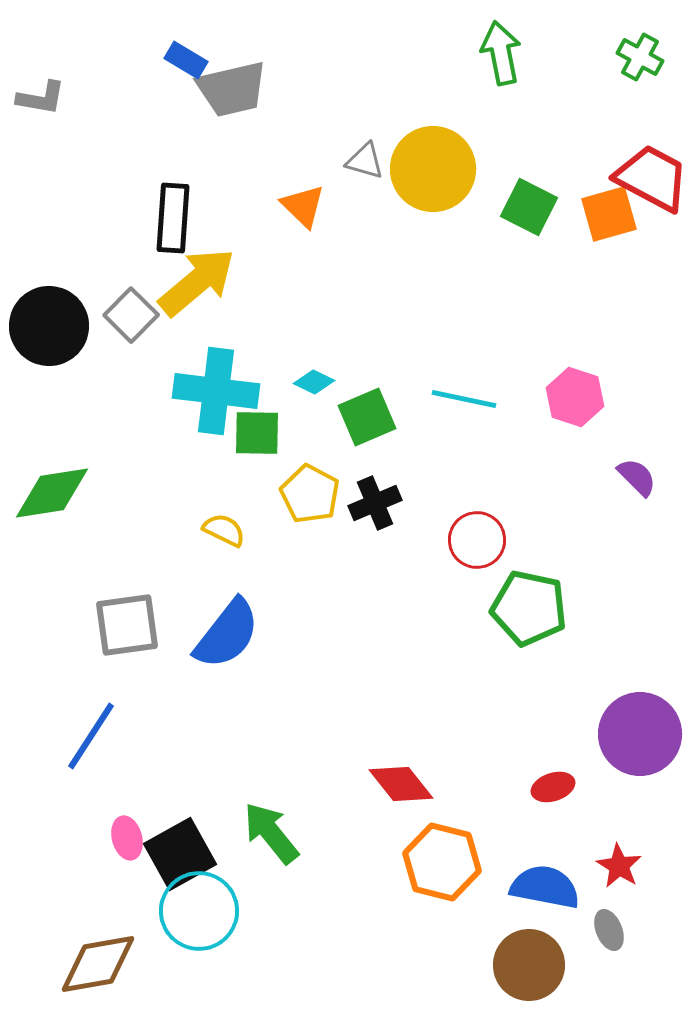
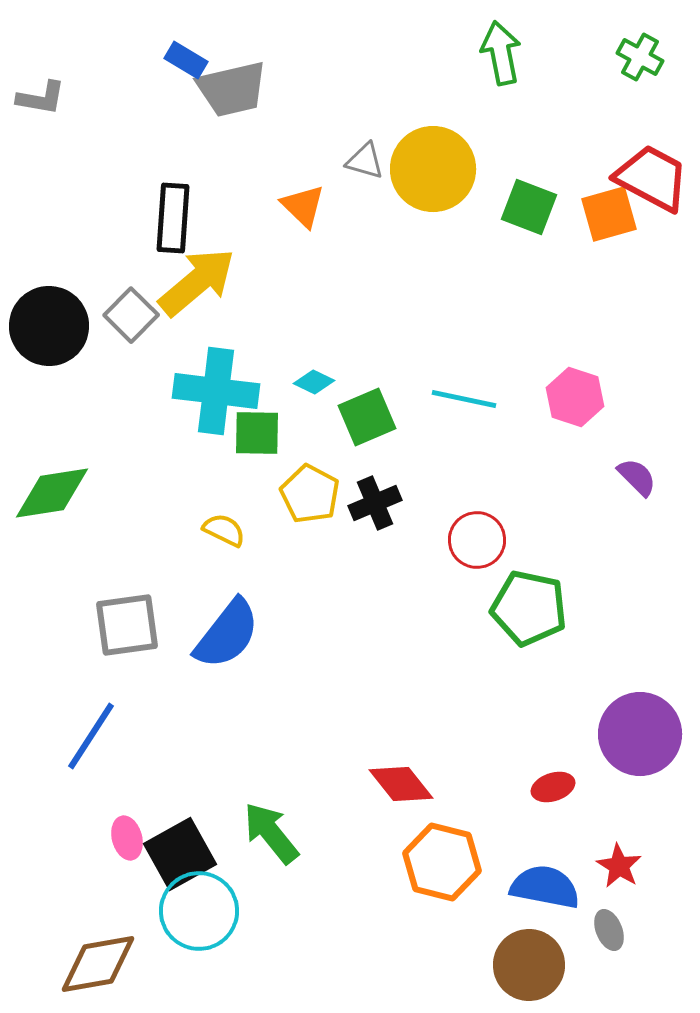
green square at (529, 207): rotated 6 degrees counterclockwise
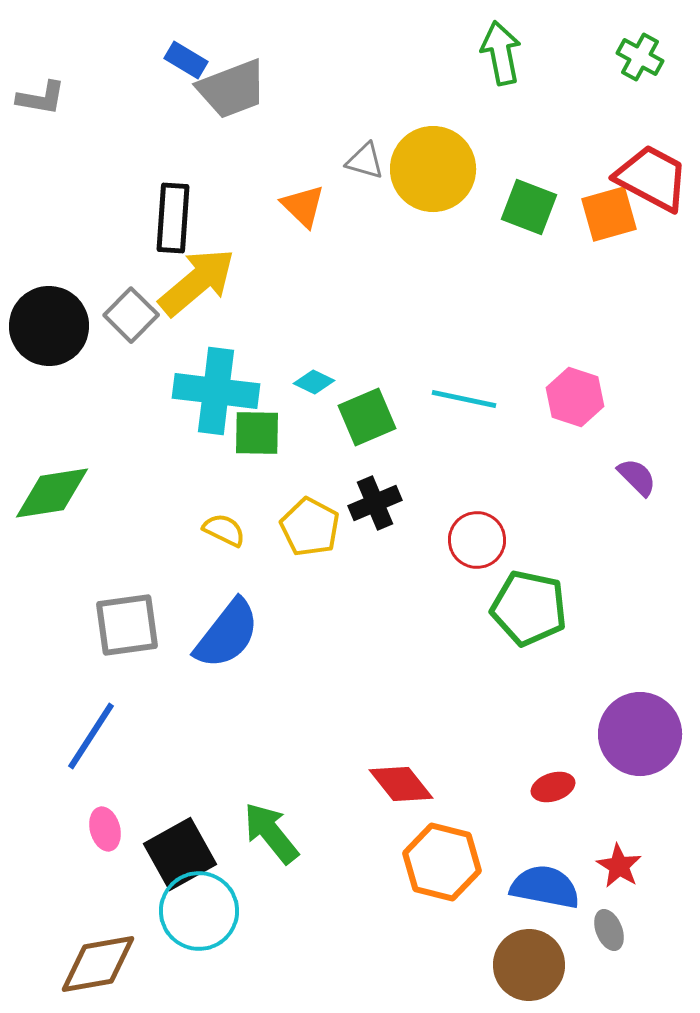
gray trapezoid at (232, 89): rotated 8 degrees counterclockwise
yellow pentagon at (310, 494): moved 33 px down
pink ellipse at (127, 838): moved 22 px left, 9 px up
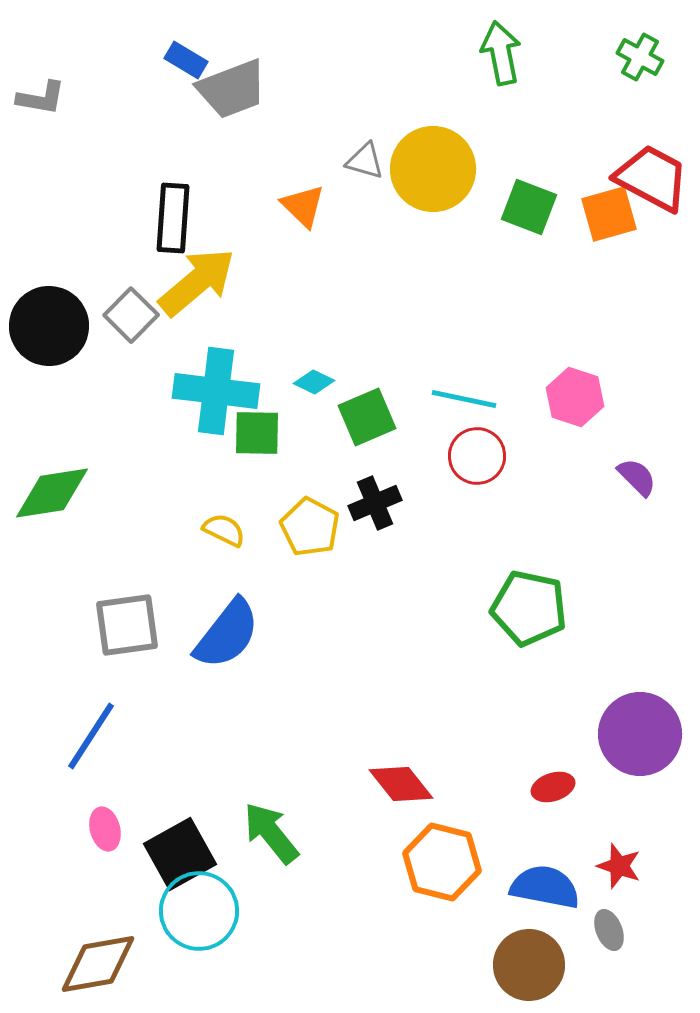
red circle at (477, 540): moved 84 px up
red star at (619, 866): rotated 12 degrees counterclockwise
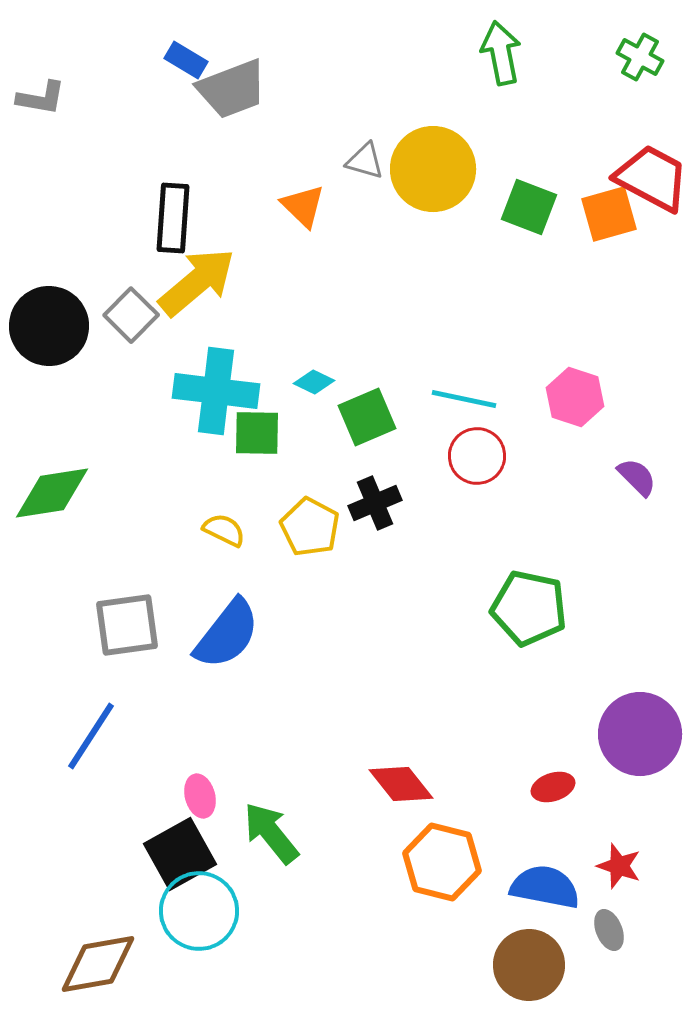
pink ellipse at (105, 829): moved 95 px right, 33 px up
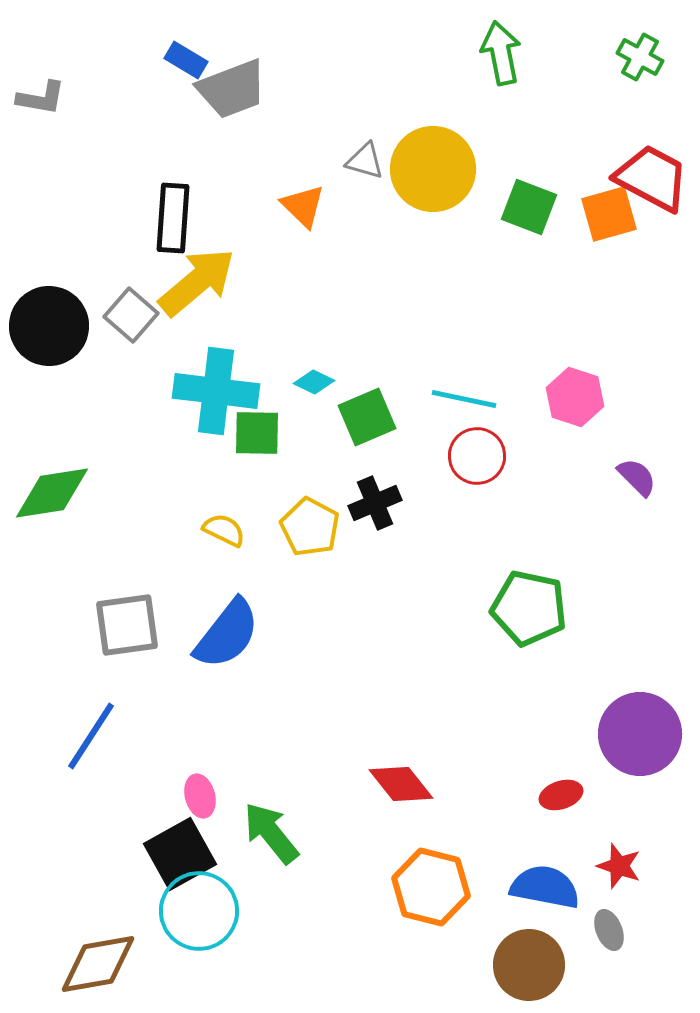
gray square at (131, 315): rotated 4 degrees counterclockwise
red ellipse at (553, 787): moved 8 px right, 8 px down
orange hexagon at (442, 862): moved 11 px left, 25 px down
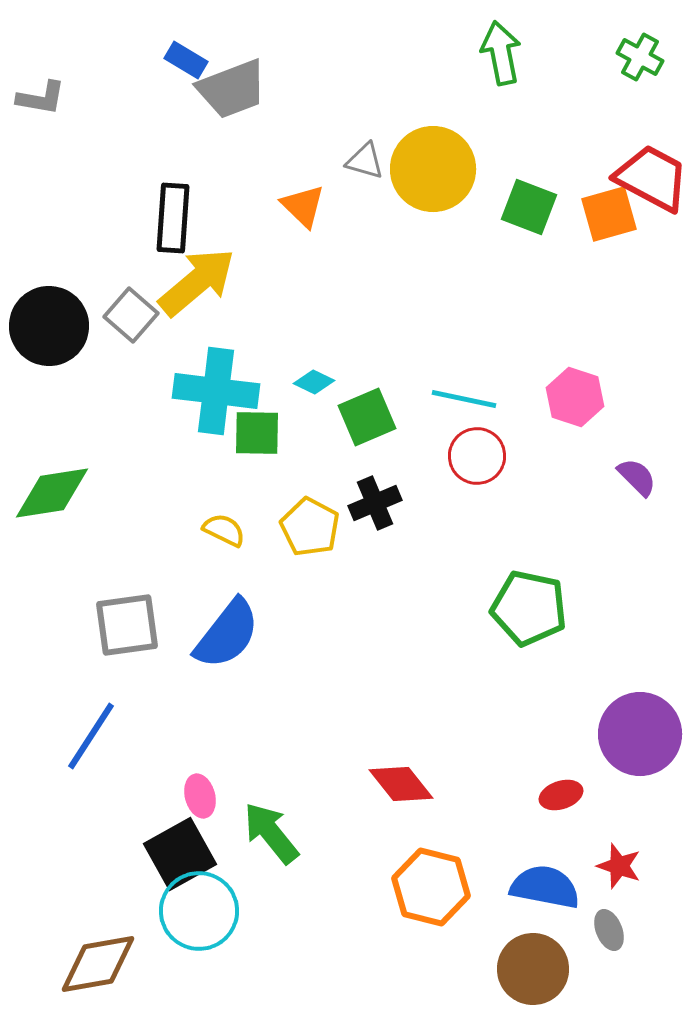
brown circle at (529, 965): moved 4 px right, 4 px down
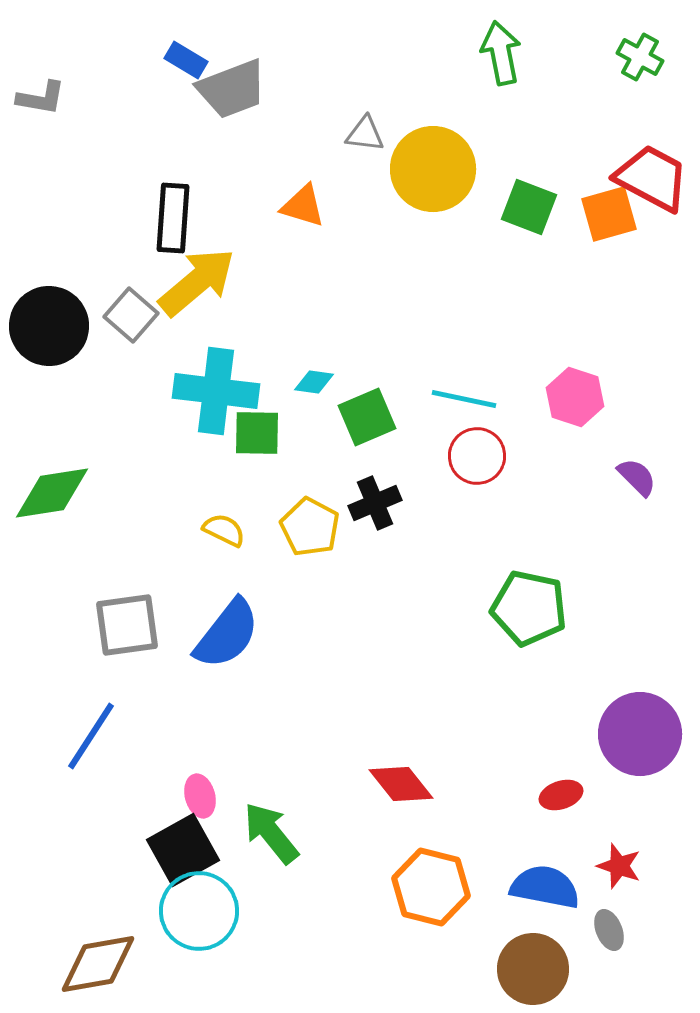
gray triangle at (365, 161): moved 27 px up; rotated 9 degrees counterclockwise
orange triangle at (303, 206): rotated 27 degrees counterclockwise
cyan diamond at (314, 382): rotated 18 degrees counterclockwise
black square at (180, 854): moved 3 px right, 4 px up
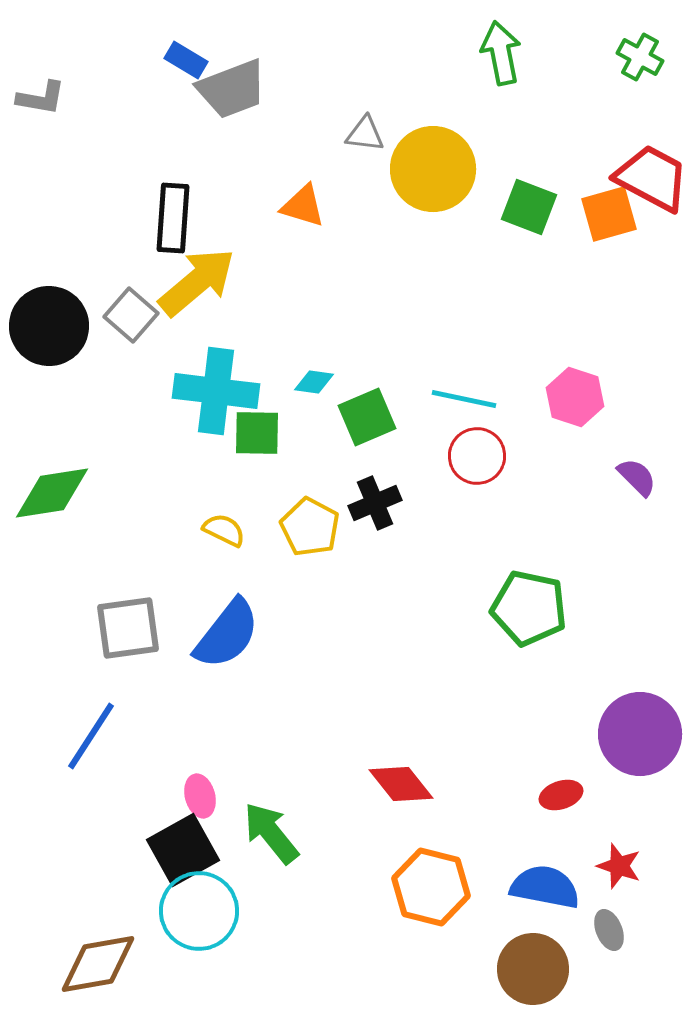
gray square at (127, 625): moved 1 px right, 3 px down
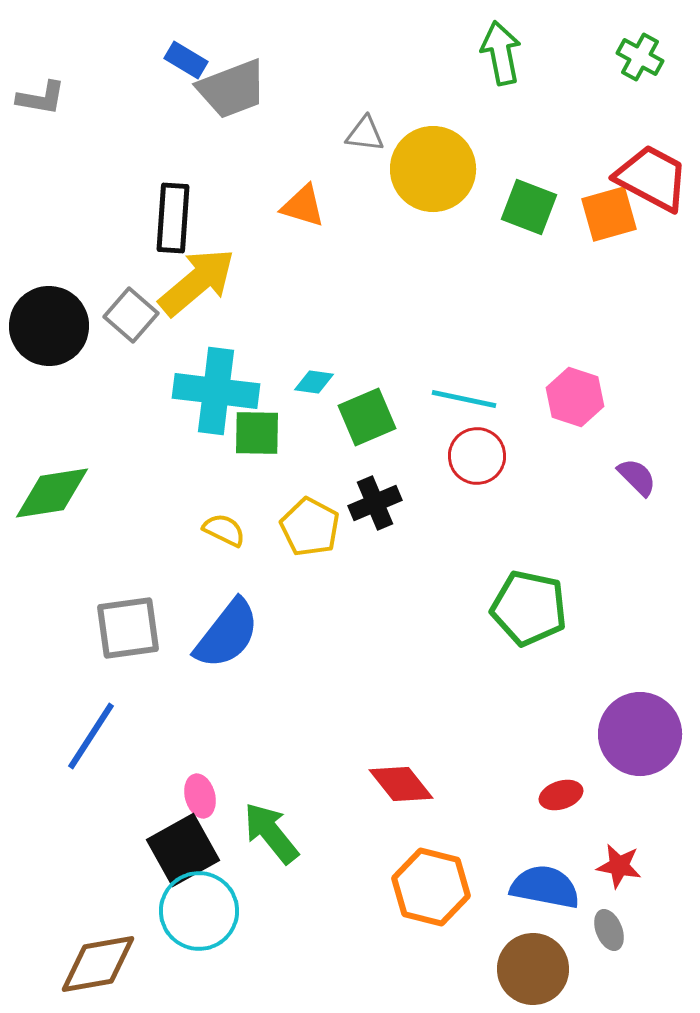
red star at (619, 866): rotated 9 degrees counterclockwise
